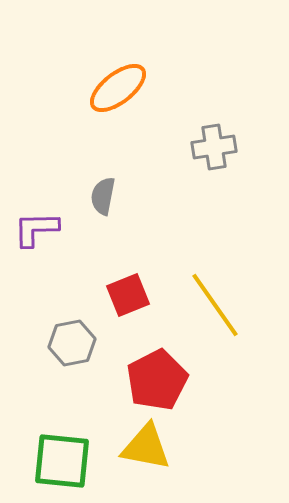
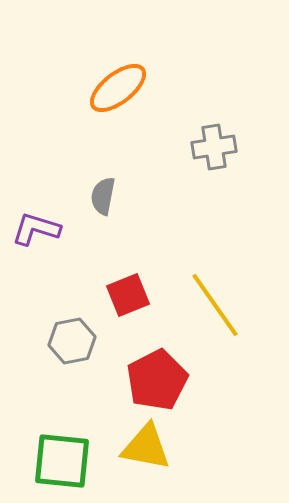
purple L-shape: rotated 18 degrees clockwise
gray hexagon: moved 2 px up
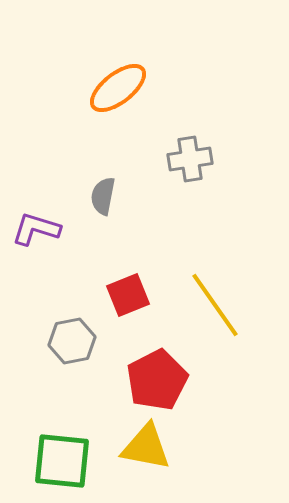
gray cross: moved 24 px left, 12 px down
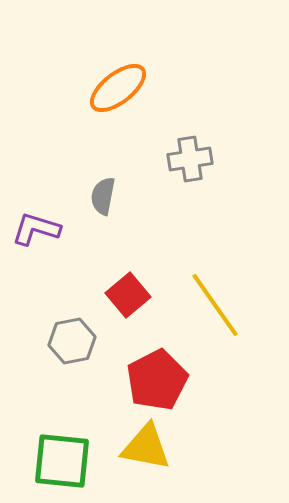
red square: rotated 18 degrees counterclockwise
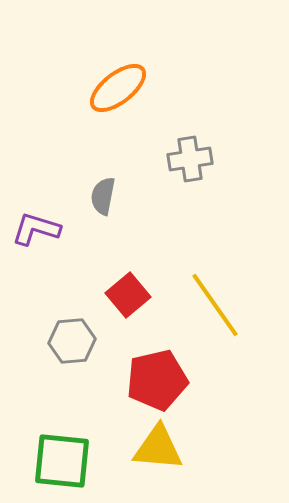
gray hexagon: rotated 6 degrees clockwise
red pentagon: rotated 14 degrees clockwise
yellow triangle: moved 12 px right, 1 px down; rotated 6 degrees counterclockwise
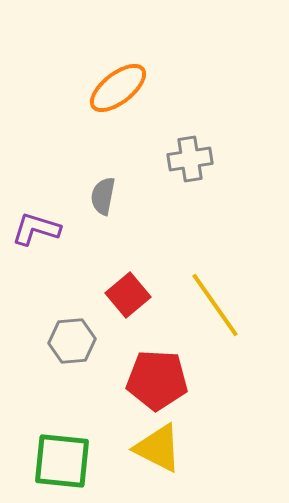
red pentagon: rotated 16 degrees clockwise
yellow triangle: rotated 22 degrees clockwise
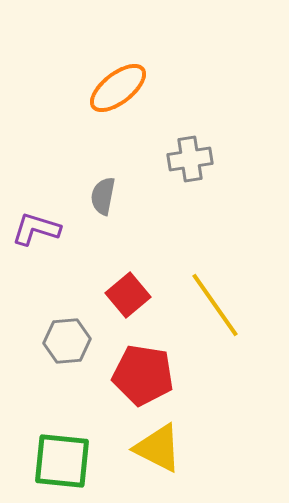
gray hexagon: moved 5 px left
red pentagon: moved 14 px left, 5 px up; rotated 6 degrees clockwise
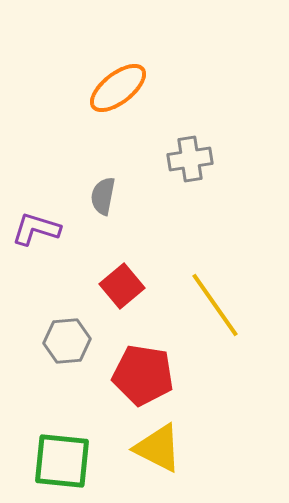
red square: moved 6 px left, 9 px up
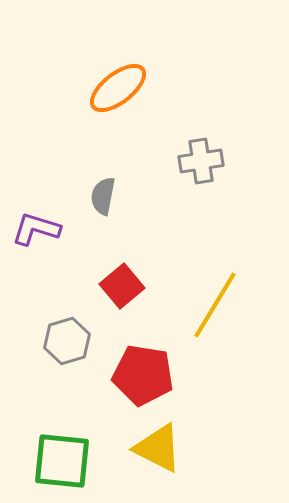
gray cross: moved 11 px right, 2 px down
yellow line: rotated 66 degrees clockwise
gray hexagon: rotated 12 degrees counterclockwise
